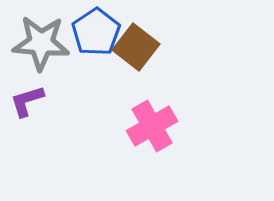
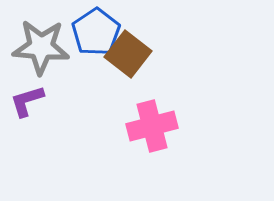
gray star: moved 4 px down
brown square: moved 8 px left, 7 px down
pink cross: rotated 15 degrees clockwise
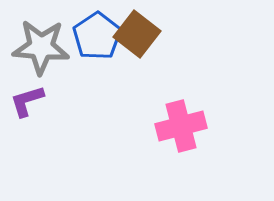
blue pentagon: moved 1 px right, 4 px down
brown square: moved 9 px right, 20 px up
pink cross: moved 29 px right
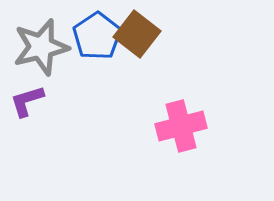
gray star: rotated 18 degrees counterclockwise
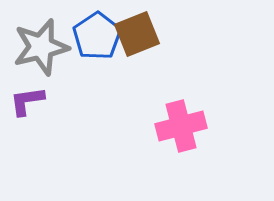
brown square: rotated 30 degrees clockwise
purple L-shape: rotated 9 degrees clockwise
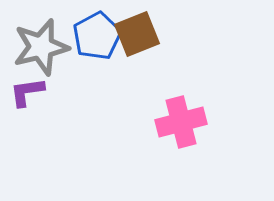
blue pentagon: rotated 6 degrees clockwise
purple L-shape: moved 9 px up
pink cross: moved 4 px up
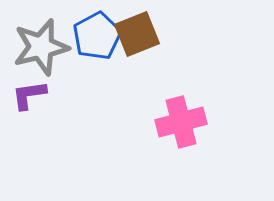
purple L-shape: moved 2 px right, 3 px down
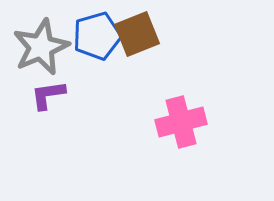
blue pentagon: rotated 12 degrees clockwise
gray star: rotated 10 degrees counterclockwise
purple L-shape: moved 19 px right
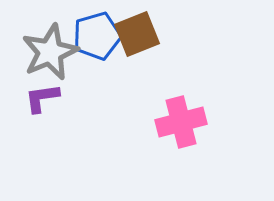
gray star: moved 9 px right, 5 px down
purple L-shape: moved 6 px left, 3 px down
